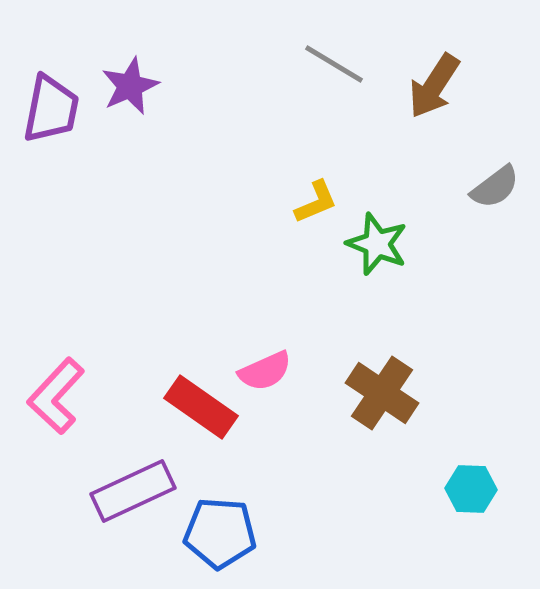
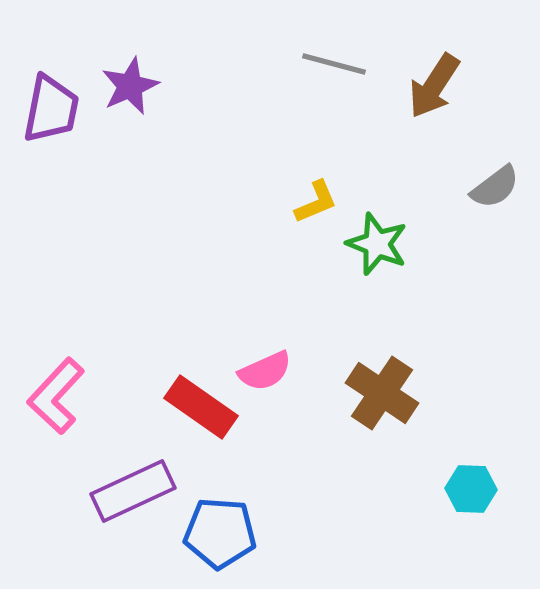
gray line: rotated 16 degrees counterclockwise
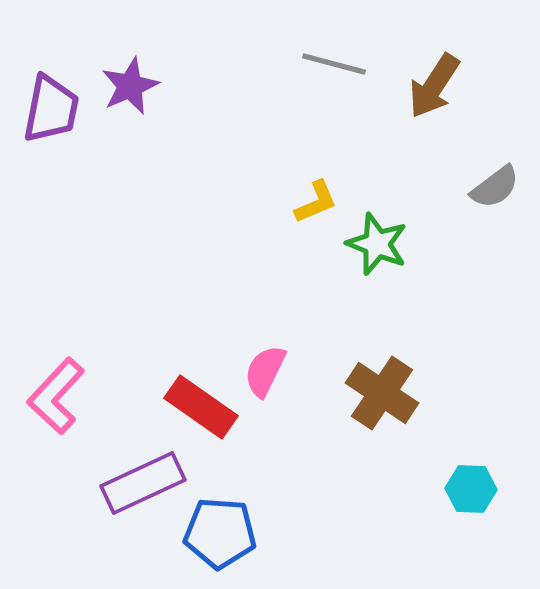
pink semicircle: rotated 140 degrees clockwise
purple rectangle: moved 10 px right, 8 px up
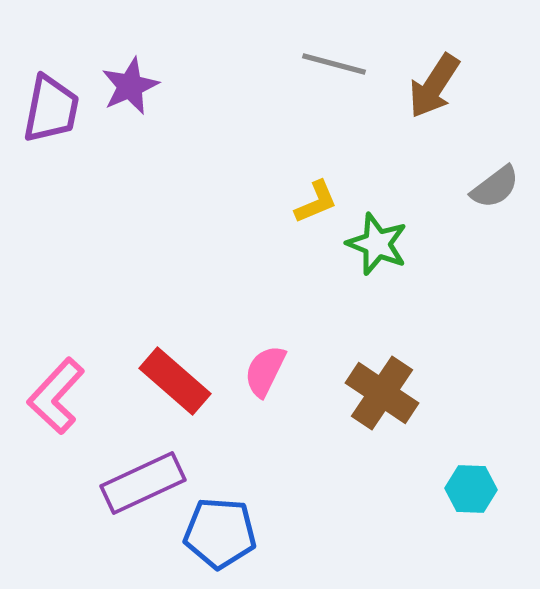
red rectangle: moved 26 px left, 26 px up; rotated 6 degrees clockwise
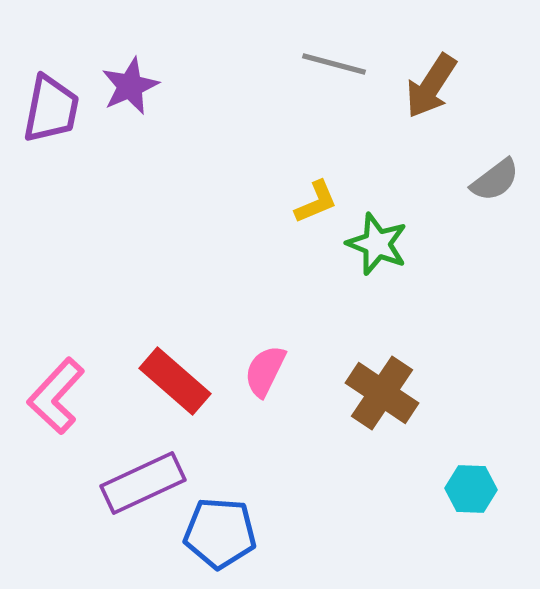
brown arrow: moved 3 px left
gray semicircle: moved 7 px up
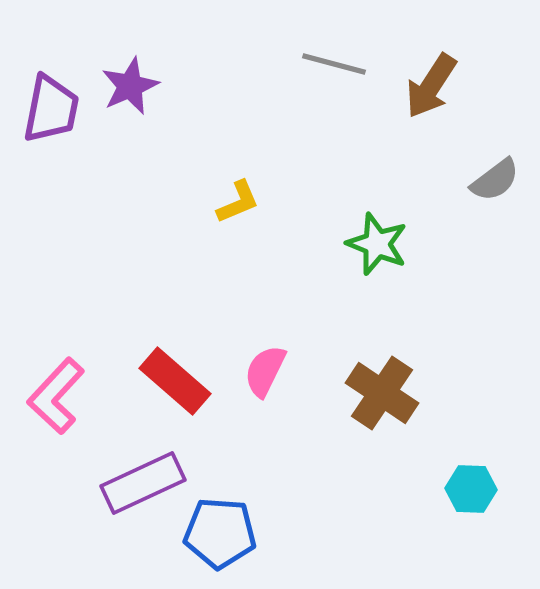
yellow L-shape: moved 78 px left
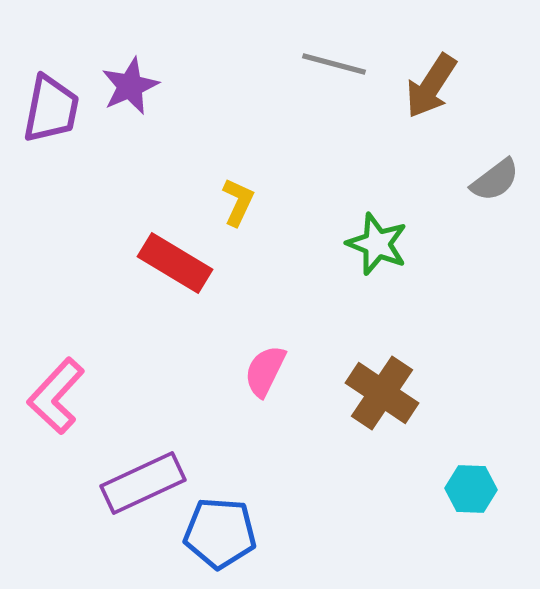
yellow L-shape: rotated 42 degrees counterclockwise
red rectangle: moved 118 px up; rotated 10 degrees counterclockwise
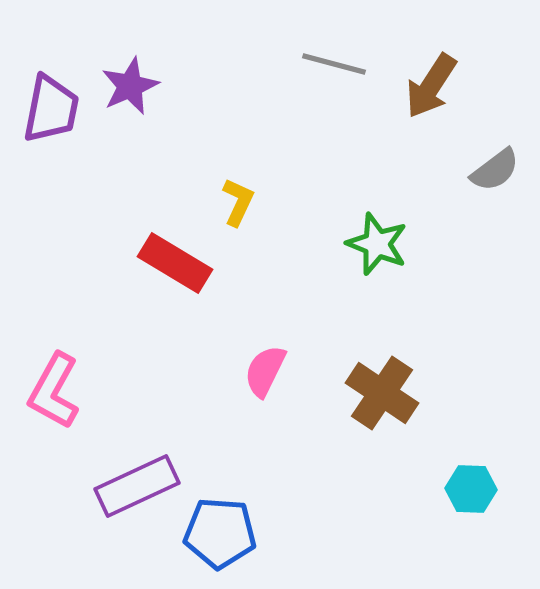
gray semicircle: moved 10 px up
pink L-shape: moved 2 px left, 5 px up; rotated 14 degrees counterclockwise
purple rectangle: moved 6 px left, 3 px down
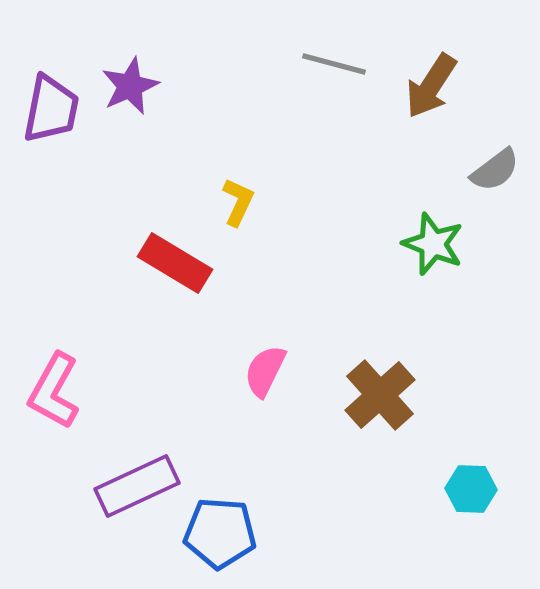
green star: moved 56 px right
brown cross: moved 2 px left, 2 px down; rotated 14 degrees clockwise
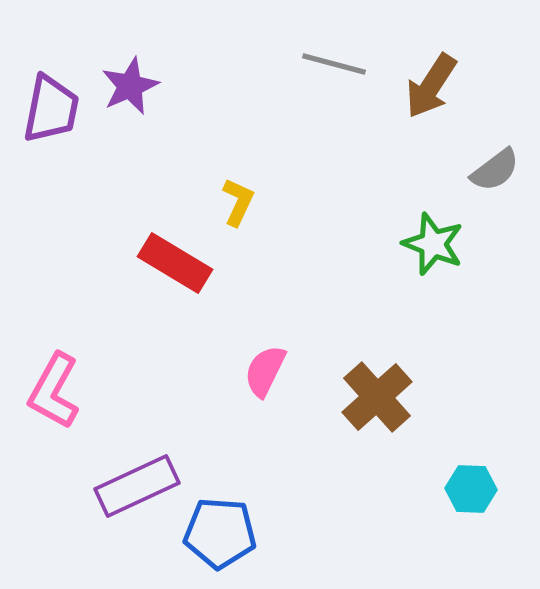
brown cross: moved 3 px left, 2 px down
